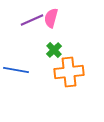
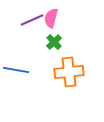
green cross: moved 8 px up
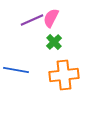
pink semicircle: rotated 12 degrees clockwise
orange cross: moved 5 px left, 3 px down
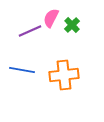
purple line: moved 2 px left, 11 px down
green cross: moved 18 px right, 17 px up
blue line: moved 6 px right
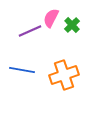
orange cross: rotated 12 degrees counterclockwise
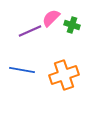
pink semicircle: rotated 18 degrees clockwise
green cross: rotated 28 degrees counterclockwise
